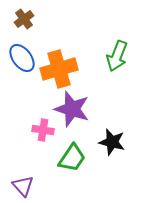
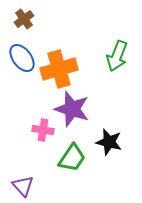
black star: moved 3 px left
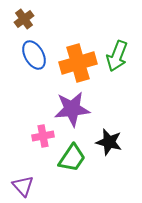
blue ellipse: moved 12 px right, 3 px up; rotated 8 degrees clockwise
orange cross: moved 19 px right, 6 px up
purple star: rotated 24 degrees counterclockwise
pink cross: moved 6 px down; rotated 20 degrees counterclockwise
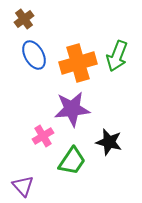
pink cross: rotated 20 degrees counterclockwise
green trapezoid: moved 3 px down
